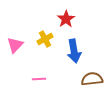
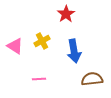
red star: moved 5 px up
yellow cross: moved 3 px left, 2 px down
pink triangle: moved 1 px down; rotated 42 degrees counterclockwise
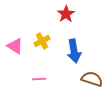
brown semicircle: rotated 25 degrees clockwise
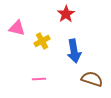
pink triangle: moved 2 px right, 18 px up; rotated 18 degrees counterclockwise
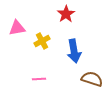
pink triangle: rotated 24 degrees counterclockwise
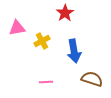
red star: moved 1 px left, 1 px up
pink line: moved 7 px right, 3 px down
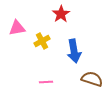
red star: moved 4 px left, 1 px down
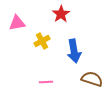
pink triangle: moved 5 px up
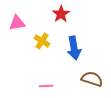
yellow cross: rotated 28 degrees counterclockwise
blue arrow: moved 3 px up
pink line: moved 4 px down
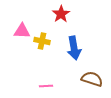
pink triangle: moved 5 px right, 8 px down; rotated 12 degrees clockwise
yellow cross: rotated 21 degrees counterclockwise
